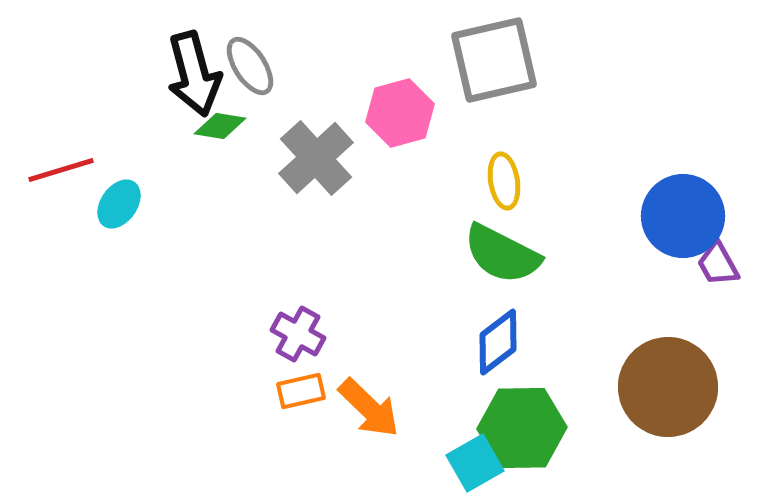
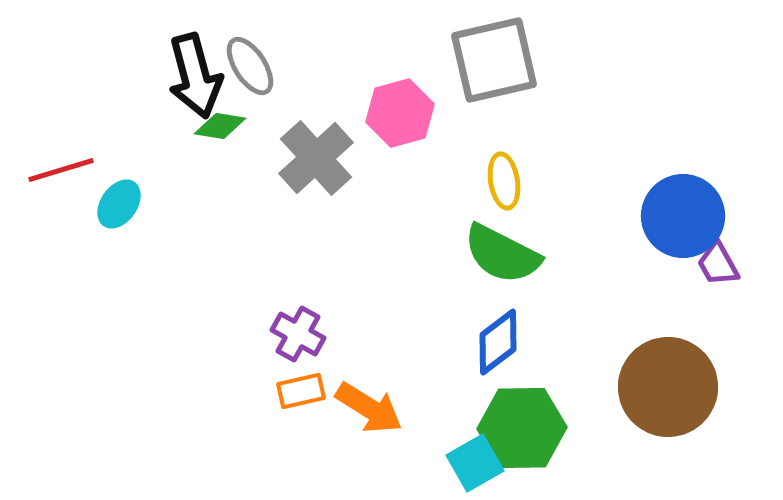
black arrow: moved 1 px right, 2 px down
orange arrow: rotated 12 degrees counterclockwise
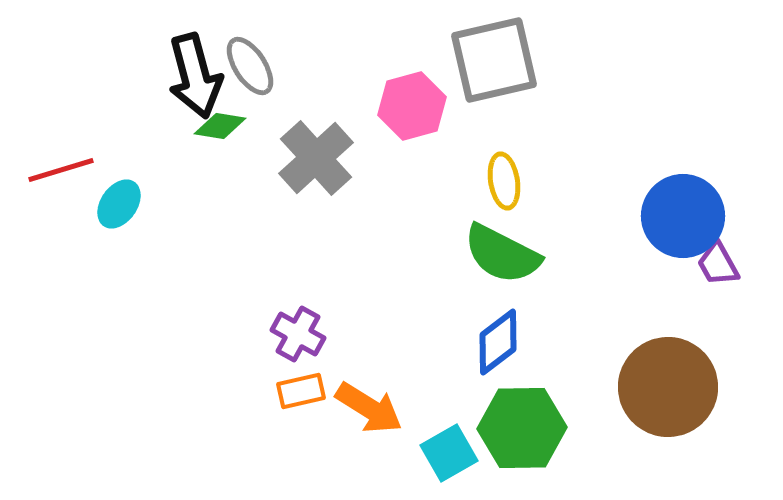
pink hexagon: moved 12 px right, 7 px up
cyan square: moved 26 px left, 10 px up
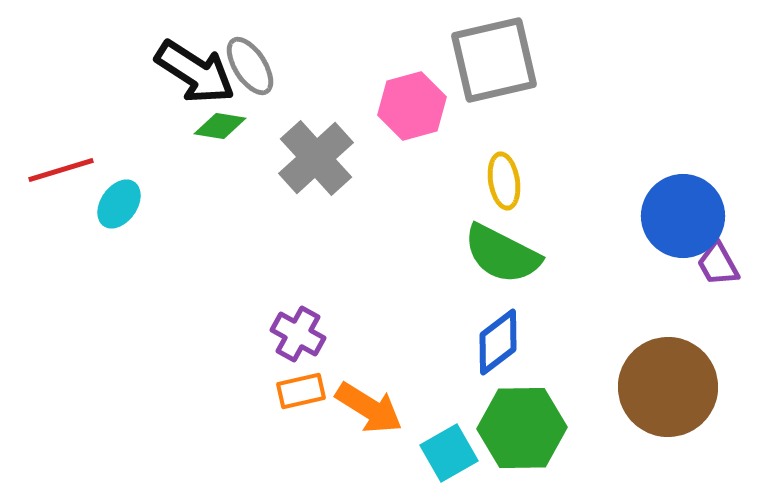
black arrow: moved 4 px up; rotated 42 degrees counterclockwise
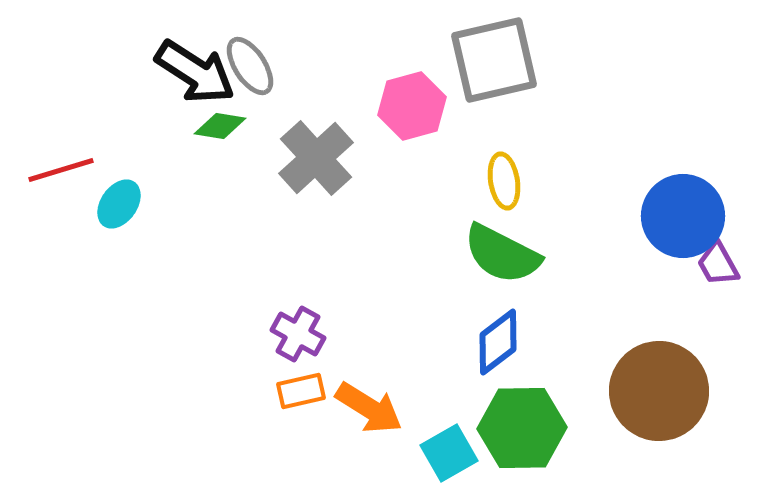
brown circle: moved 9 px left, 4 px down
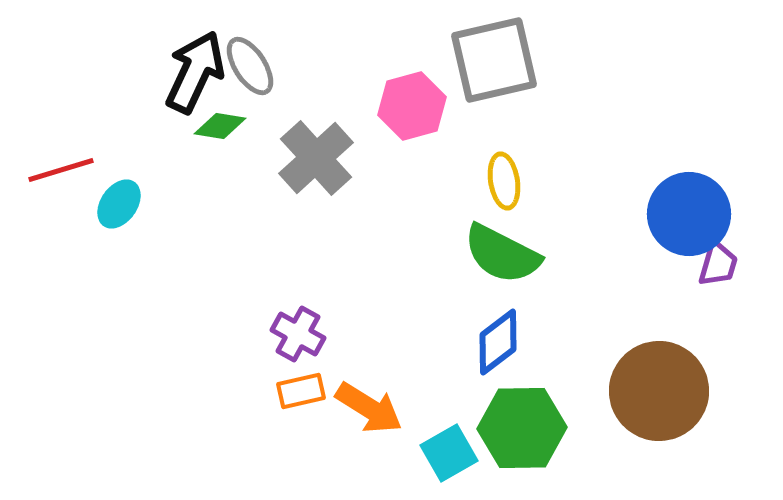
black arrow: rotated 98 degrees counterclockwise
blue circle: moved 6 px right, 2 px up
purple trapezoid: rotated 135 degrees counterclockwise
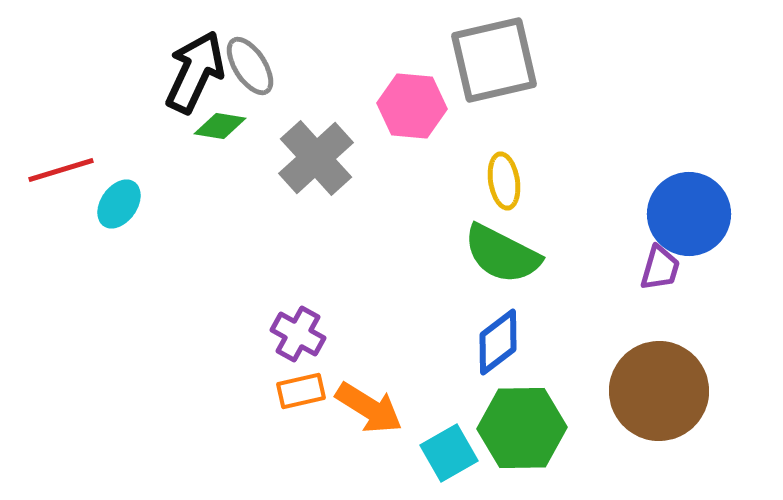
pink hexagon: rotated 20 degrees clockwise
purple trapezoid: moved 58 px left, 4 px down
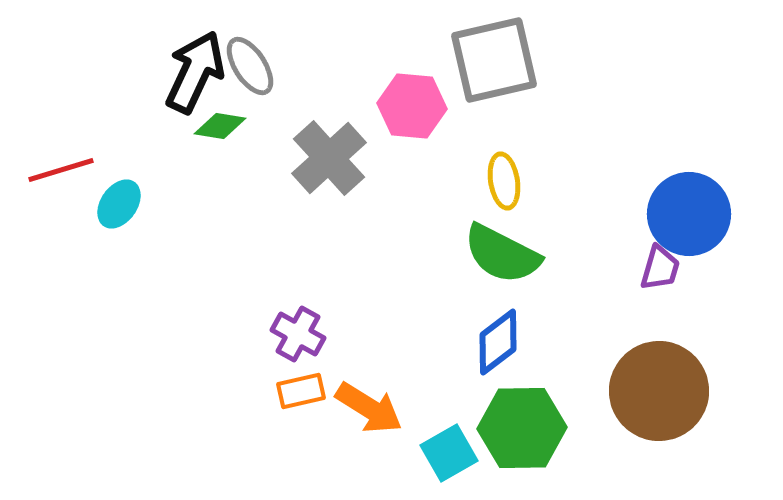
gray cross: moved 13 px right
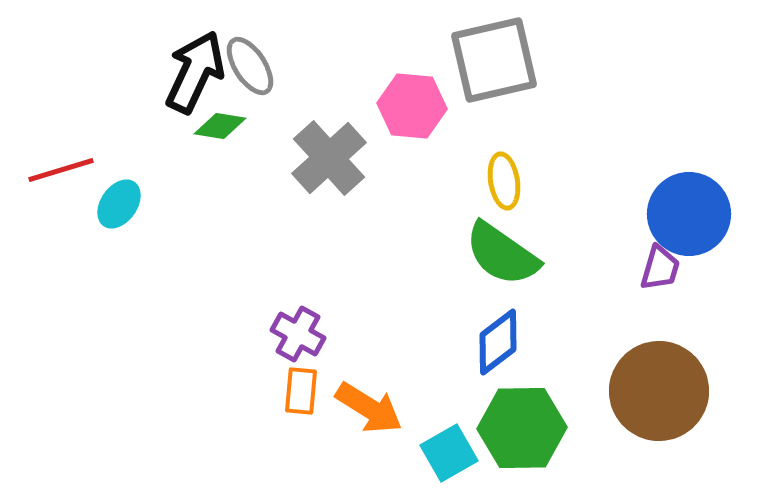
green semicircle: rotated 8 degrees clockwise
orange rectangle: rotated 72 degrees counterclockwise
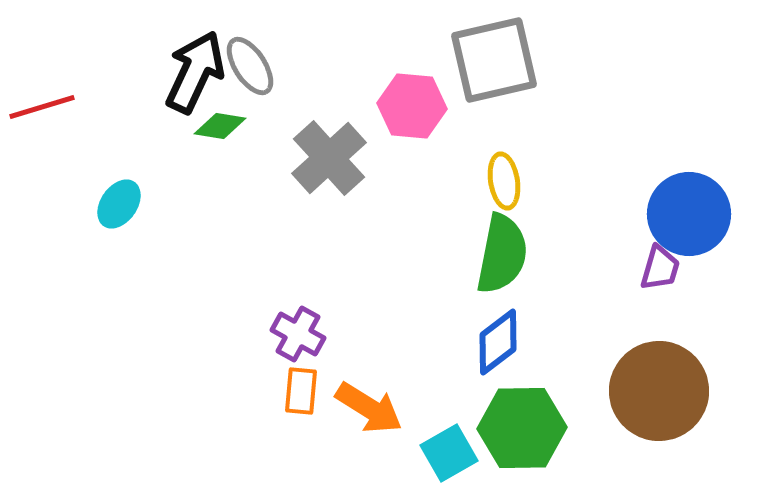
red line: moved 19 px left, 63 px up
green semicircle: rotated 114 degrees counterclockwise
